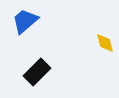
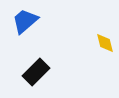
black rectangle: moved 1 px left
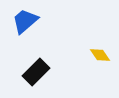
yellow diamond: moved 5 px left, 12 px down; rotated 20 degrees counterclockwise
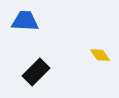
blue trapezoid: rotated 44 degrees clockwise
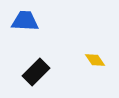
yellow diamond: moved 5 px left, 5 px down
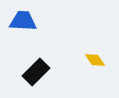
blue trapezoid: moved 2 px left
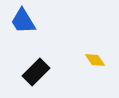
blue trapezoid: rotated 124 degrees counterclockwise
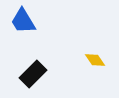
black rectangle: moved 3 px left, 2 px down
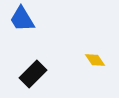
blue trapezoid: moved 1 px left, 2 px up
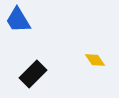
blue trapezoid: moved 4 px left, 1 px down
